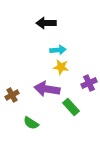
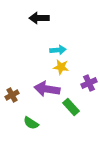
black arrow: moved 7 px left, 5 px up
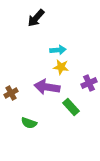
black arrow: moved 3 px left; rotated 48 degrees counterclockwise
purple arrow: moved 2 px up
brown cross: moved 1 px left, 2 px up
green semicircle: moved 2 px left; rotated 14 degrees counterclockwise
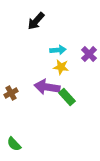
black arrow: moved 3 px down
purple cross: moved 29 px up; rotated 21 degrees counterclockwise
green rectangle: moved 4 px left, 10 px up
green semicircle: moved 15 px left, 21 px down; rotated 28 degrees clockwise
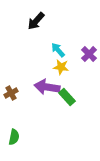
cyan arrow: rotated 126 degrees counterclockwise
green semicircle: moved 7 px up; rotated 126 degrees counterclockwise
